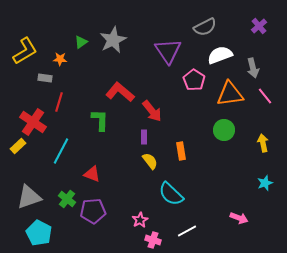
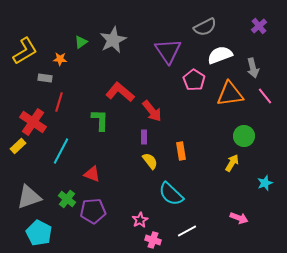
green circle: moved 20 px right, 6 px down
yellow arrow: moved 31 px left, 20 px down; rotated 42 degrees clockwise
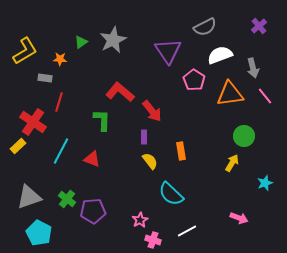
green L-shape: moved 2 px right
red triangle: moved 15 px up
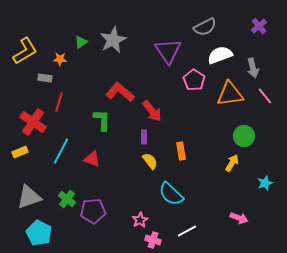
yellow rectangle: moved 2 px right, 6 px down; rotated 21 degrees clockwise
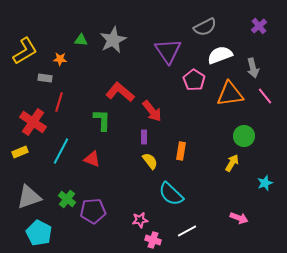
green triangle: moved 2 px up; rotated 40 degrees clockwise
orange rectangle: rotated 18 degrees clockwise
pink star: rotated 21 degrees clockwise
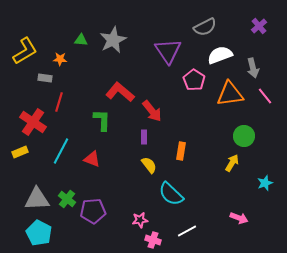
yellow semicircle: moved 1 px left, 4 px down
gray triangle: moved 8 px right, 2 px down; rotated 16 degrees clockwise
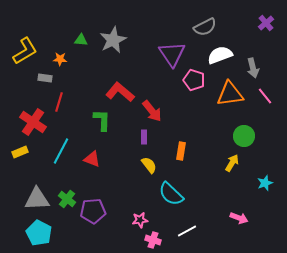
purple cross: moved 7 px right, 3 px up
purple triangle: moved 4 px right, 3 px down
pink pentagon: rotated 15 degrees counterclockwise
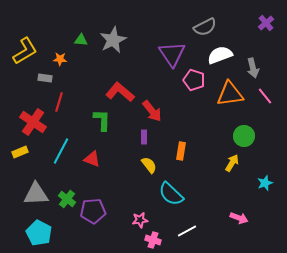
gray triangle: moved 1 px left, 5 px up
